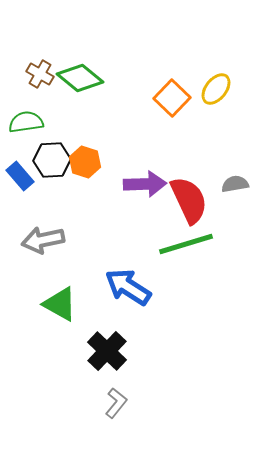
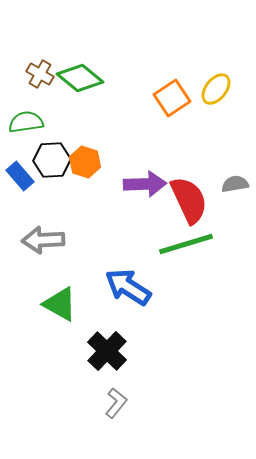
orange square: rotated 12 degrees clockwise
gray arrow: rotated 9 degrees clockwise
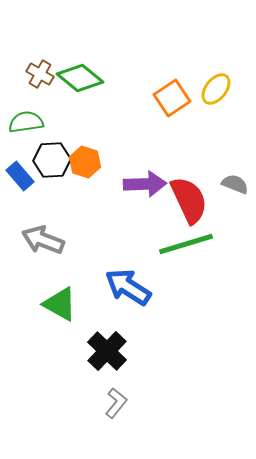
gray semicircle: rotated 32 degrees clockwise
gray arrow: rotated 24 degrees clockwise
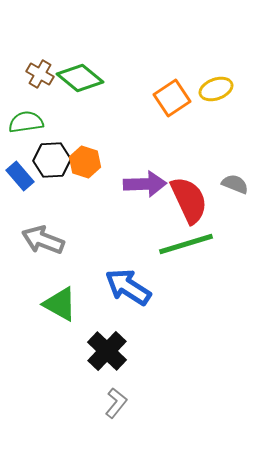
yellow ellipse: rotated 32 degrees clockwise
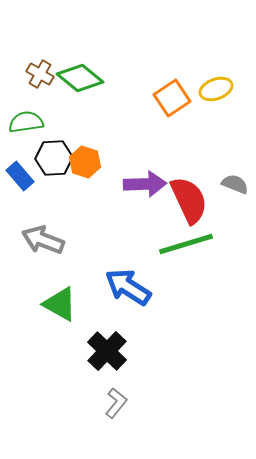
black hexagon: moved 2 px right, 2 px up
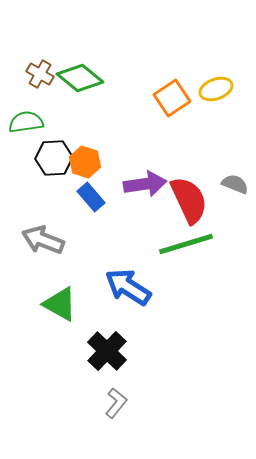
blue rectangle: moved 71 px right, 21 px down
purple arrow: rotated 6 degrees counterclockwise
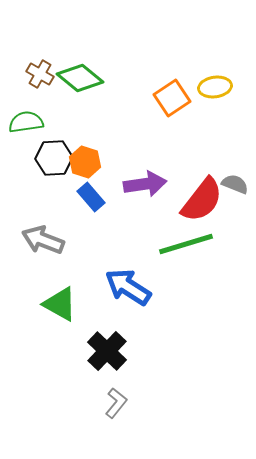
yellow ellipse: moved 1 px left, 2 px up; rotated 12 degrees clockwise
red semicircle: moved 13 px right; rotated 63 degrees clockwise
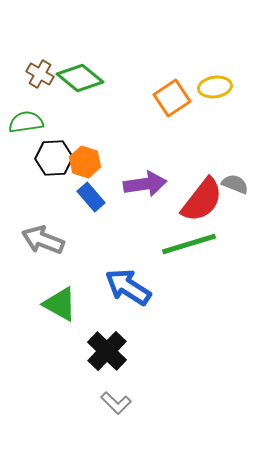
green line: moved 3 px right
gray L-shape: rotated 96 degrees clockwise
